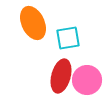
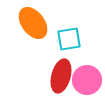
orange ellipse: rotated 12 degrees counterclockwise
cyan square: moved 1 px right, 1 px down
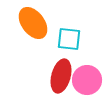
cyan square: rotated 15 degrees clockwise
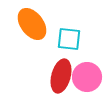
orange ellipse: moved 1 px left, 1 px down
pink circle: moved 3 px up
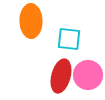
orange ellipse: moved 1 px left, 3 px up; rotated 36 degrees clockwise
pink circle: moved 1 px right, 2 px up
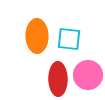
orange ellipse: moved 6 px right, 15 px down
red ellipse: moved 3 px left, 3 px down; rotated 16 degrees counterclockwise
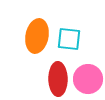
orange ellipse: rotated 12 degrees clockwise
pink circle: moved 4 px down
